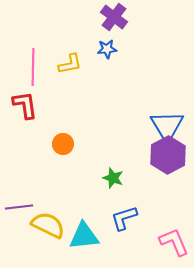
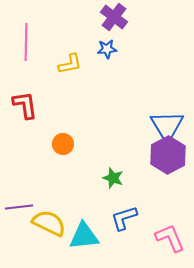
pink line: moved 7 px left, 25 px up
yellow semicircle: moved 1 px right, 2 px up
pink L-shape: moved 4 px left, 4 px up
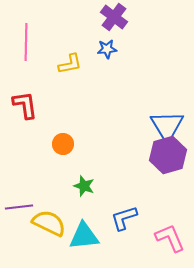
purple hexagon: rotated 12 degrees clockwise
green star: moved 29 px left, 8 px down
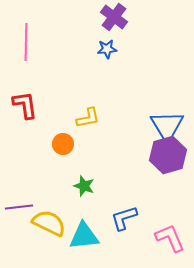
yellow L-shape: moved 18 px right, 54 px down
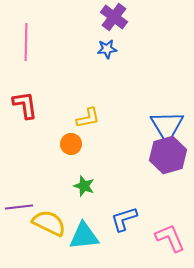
orange circle: moved 8 px right
blue L-shape: moved 1 px down
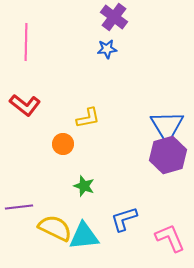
red L-shape: rotated 136 degrees clockwise
orange circle: moved 8 px left
yellow semicircle: moved 6 px right, 5 px down
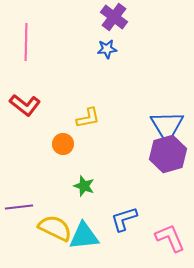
purple hexagon: moved 1 px up
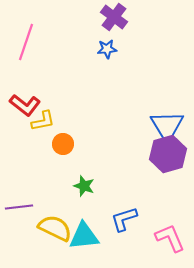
pink line: rotated 18 degrees clockwise
yellow L-shape: moved 45 px left, 3 px down
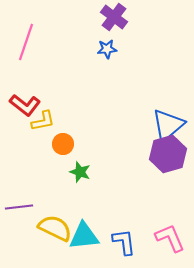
blue triangle: moved 1 px right, 1 px up; rotated 21 degrees clockwise
green star: moved 4 px left, 14 px up
blue L-shape: moved 23 px down; rotated 100 degrees clockwise
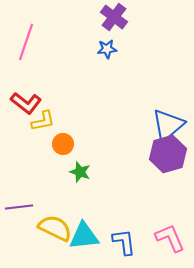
red L-shape: moved 1 px right, 2 px up
